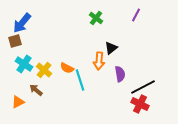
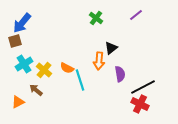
purple line: rotated 24 degrees clockwise
cyan cross: rotated 24 degrees clockwise
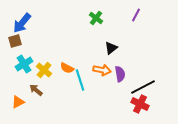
purple line: rotated 24 degrees counterclockwise
orange arrow: moved 3 px right, 9 px down; rotated 84 degrees counterclockwise
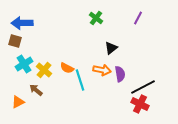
purple line: moved 2 px right, 3 px down
blue arrow: rotated 50 degrees clockwise
brown square: rotated 32 degrees clockwise
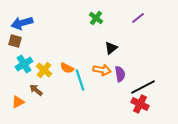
purple line: rotated 24 degrees clockwise
blue arrow: rotated 15 degrees counterclockwise
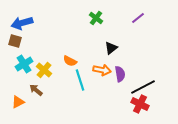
orange semicircle: moved 3 px right, 7 px up
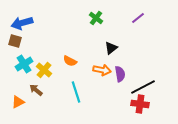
cyan line: moved 4 px left, 12 px down
red cross: rotated 18 degrees counterclockwise
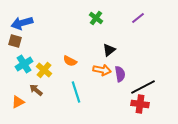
black triangle: moved 2 px left, 2 px down
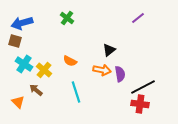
green cross: moved 29 px left
cyan cross: rotated 24 degrees counterclockwise
orange triangle: rotated 48 degrees counterclockwise
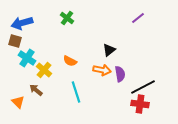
cyan cross: moved 3 px right, 6 px up
